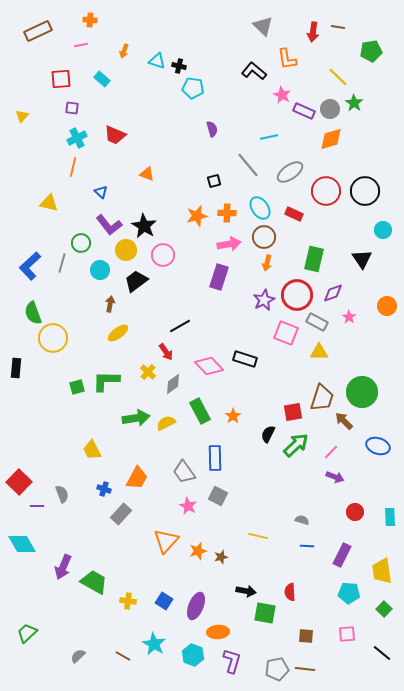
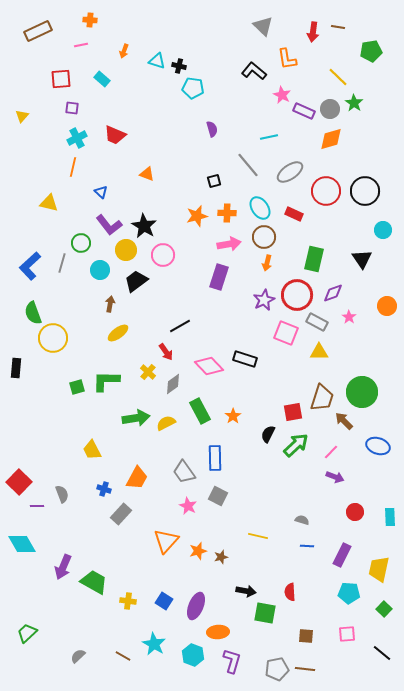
yellow trapezoid at (382, 571): moved 3 px left, 2 px up; rotated 20 degrees clockwise
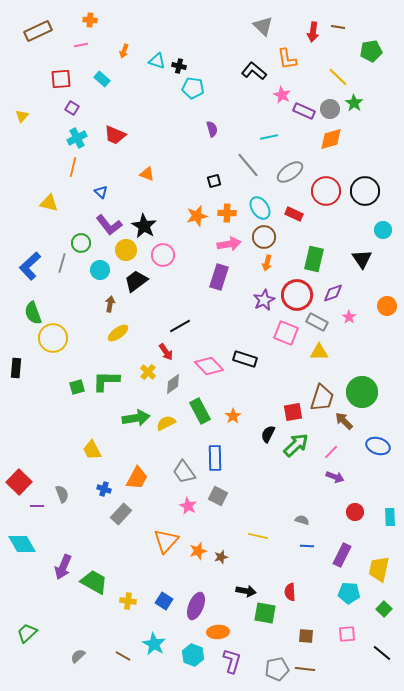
purple square at (72, 108): rotated 24 degrees clockwise
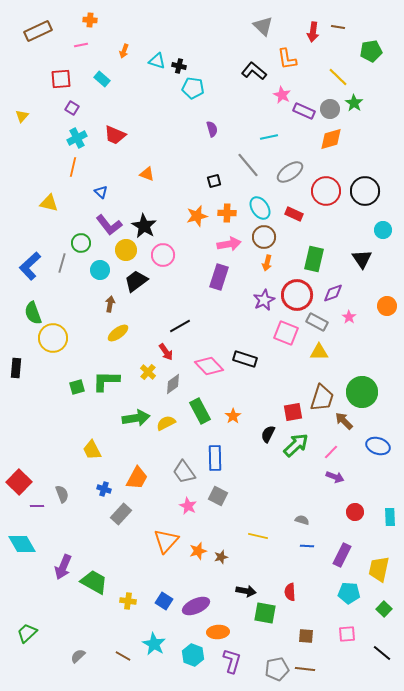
purple ellipse at (196, 606): rotated 44 degrees clockwise
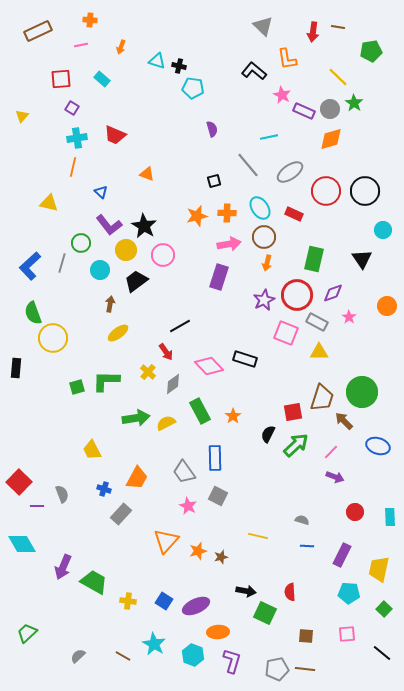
orange arrow at (124, 51): moved 3 px left, 4 px up
cyan cross at (77, 138): rotated 18 degrees clockwise
green square at (265, 613): rotated 15 degrees clockwise
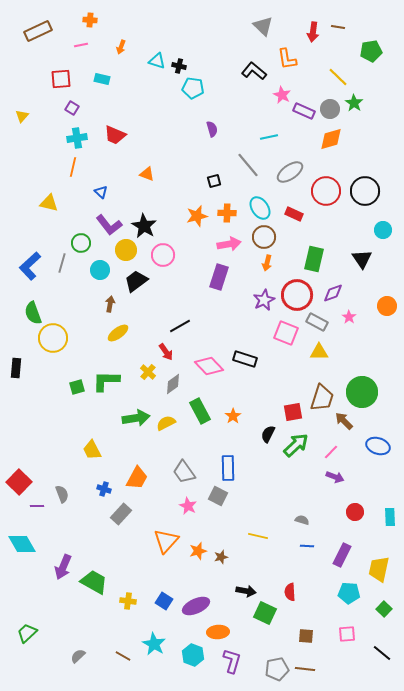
cyan rectangle at (102, 79): rotated 28 degrees counterclockwise
blue rectangle at (215, 458): moved 13 px right, 10 px down
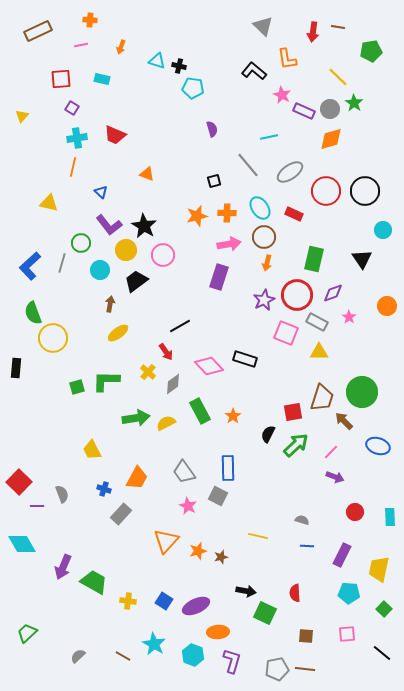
red semicircle at (290, 592): moved 5 px right, 1 px down
